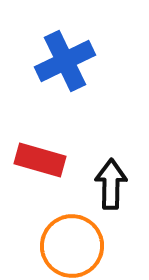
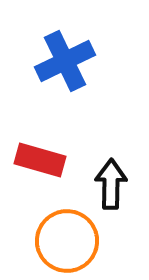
orange circle: moved 5 px left, 5 px up
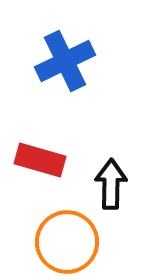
orange circle: moved 1 px down
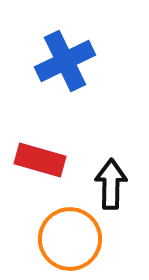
orange circle: moved 3 px right, 3 px up
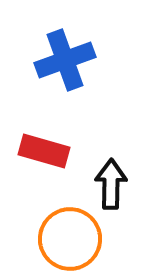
blue cross: moved 1 px up; rotated 6 degrees clockwise
red rectangle: moved 4 px right, 9 px up
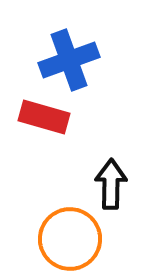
blue cross: moved 4 px right
red rectangle: moved 34 px up
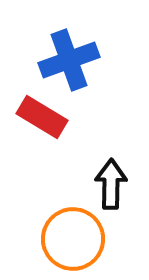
red rectangle: moved 2 px left; rotated 15 degrees clockwise
orange circle: moved 3 px right
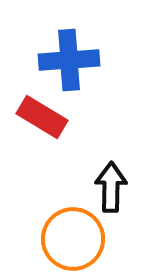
blue cross: rotated 16 degrees clockwise
black arrow: moved 3 px down
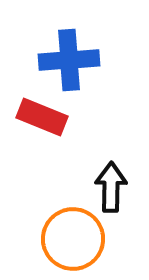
red rectangle: rotated 9 degrees counterclockwise
